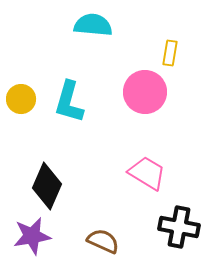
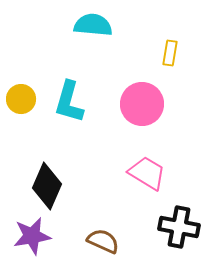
pink circle: moved 3 px left, 12 px down
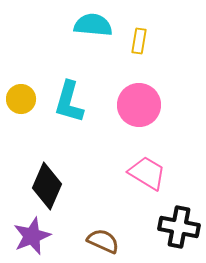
yellow rectangle: moved 31 px left, 12 px up
pink circle: moved 3 px left, 1 px down
purple star: rotated 12 degrees counterclockwise
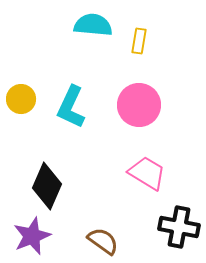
cyan L-shape: moved 2 px right, 5 px down; rotated 9 degrees clockwise
brown semicircle: rotated 12 degrees clockwise
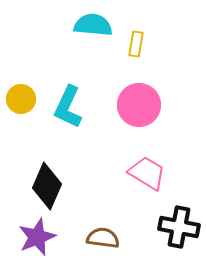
yellow rectangle: moved 3 px left, 3 px down
cyan L-shape: moved 3 px left
purple star: moved 5 px right, 1 px down
brown semicircle: moved 3 px up; rotated 28 degrees counterclockwise
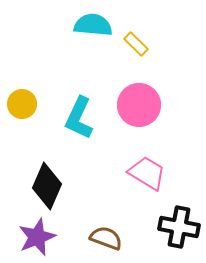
yellow rectangle: rotated 55 degrees counterclockwise
yellow circle: moved 1 px right, 5 px down
cyan L-shape: moved 11 px right, 11 px down
brown semicircle: moved 3 px right; rotated 12 degrees clockwise
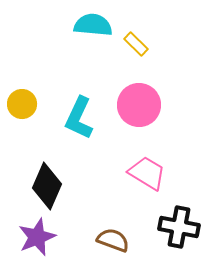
brown semicircle: moved 7 px right, 2 px down
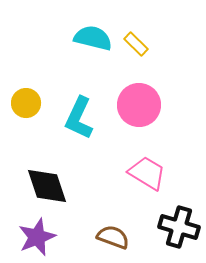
cyan semicircle: moved 13 px down; rotated 9 degrees clockwise
yellow circle: moved 4 px right, 1 px up
black diamond: rotated 42 degrees counterclockwise
black cross: rotated 6 degrees clockwise
brown semicircle: moved 3 px up
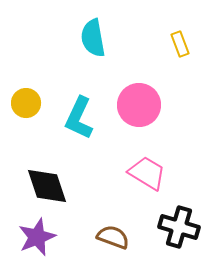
cyan semicircle: rotated 114 degrees counterclockwise
yellow rectangle: moved 44 px right; rotated 25 degrees clockwise
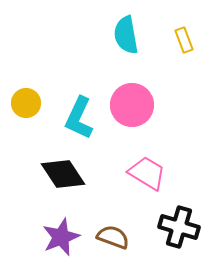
cyan semicircle: moved 33 px right, 3 px up
yellow rectangle: moved 4 px right, 4 px up
pink circle: moved 7 px left
black diamond: moved 16 px right, 12 px up; rotated 15 degrees counterclockwise
purple star: moved 24 px right
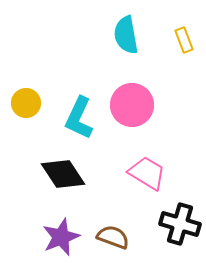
black cross: moved 1 px right, 3 px up
